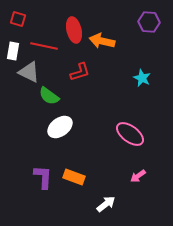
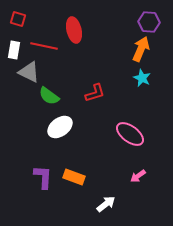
orange arrow: moved 39 px right, 8 px down; rotated 100 degrees clockwise
white rectangle: moved 1 px right, 1 px up
red L-shape: moved 15 px right, 21 px down
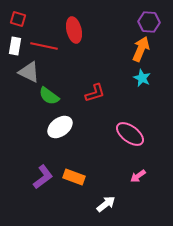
white rectangle: moved 1 px right, 4 px up
purple L-shape: rotated 50 degrees clockwise
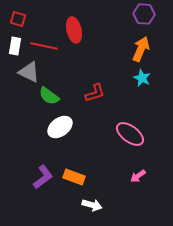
purple hexagon: moved 5 px left, 8 px up
white arrow: moved 14 px left, 1 px down; rotated 54 degrees clockwise
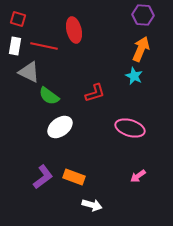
purple hexagon: moved 1 px left, 1 px down
cyan star: moved 8 px left, 2 px up
pink ellipse: moved 6 px up; rotated 20 degrees counterclockwise
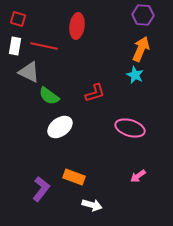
red ellipse: moved 3 px right, 4 px up; rotated 20 degrees clockwise
cyan star: moved 1 px right, 1 px up
purple L-shape: moved 2 px left, 12 px down; rotated 15 degrees counterclockwise
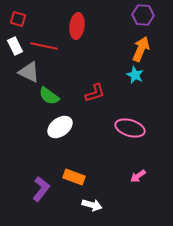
white rectangle: rotated 36 degrees counterclockwise
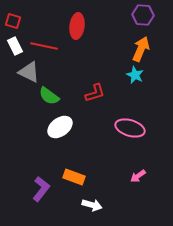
red square: moved 5 px left, 2 px down
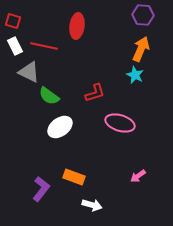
pink ellipse: moved 10 px left, 5 px up
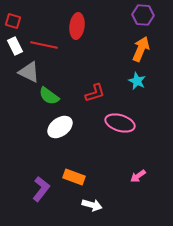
red line: moved 1 px up
cyan star: moved 2 px right, 6 px down
